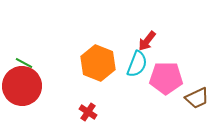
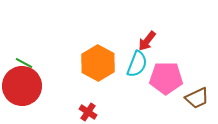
orange hexagon: rotated 8 degrees clockwise
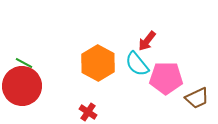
cyan semicircle: rotated 120 degrees clockwise
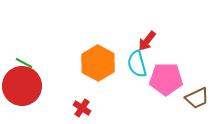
cyan semicircle: rotated 24 degrees clockwise
pink pentagon: moved 1 px down
red cross: moved 6 px left, 4 px up
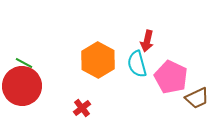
red arrow: rotated 25 degrees counterclockwise
orange hexagon: moved 3 px up
pink pentagon: moved 5 px right, 2 px up; rotated 24 degrees clockwise
red cross: rotated 18 degrees clockwise
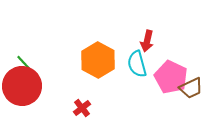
green line: rotated 18 degrees clockwise
brown trapezoid: moved 6 px left, 10 px up
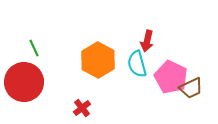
green line: moved 10 px right, 15 px up; rotated 18 degrees clockwise
red circle: moved 2 px right, 4 px up
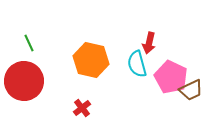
red arrow: moved 2 px right, 2 px down
green line: moved 5 px left, 5 px up
orange hexagon: moved 7 px left; rotated 16 degrees counterclockwise
red circle: moved 1 px up
brown trapezoid: moved 2 px down
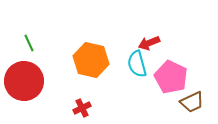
red arrow: rotated 55 degrees clockwise
brown trapezoid: moved 1 px right, 12 px down
red cross: rotated 12 degrees clockwise
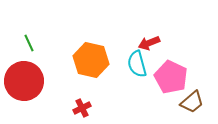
brown trapezoid: rotated 15 degrees counterclockwise
